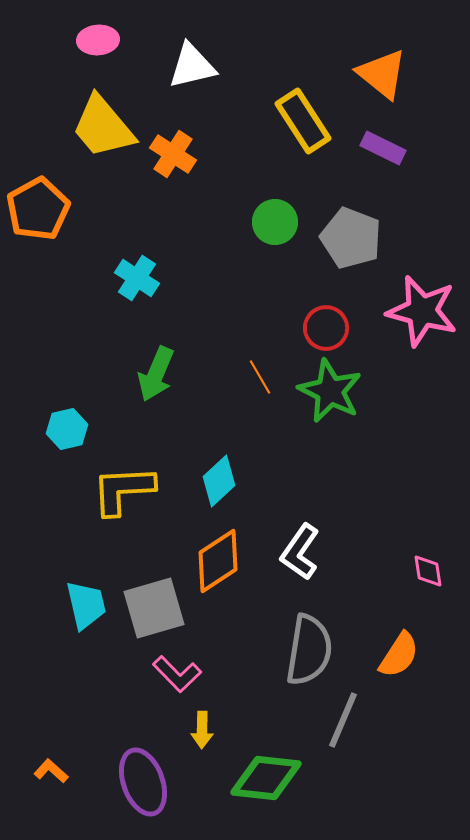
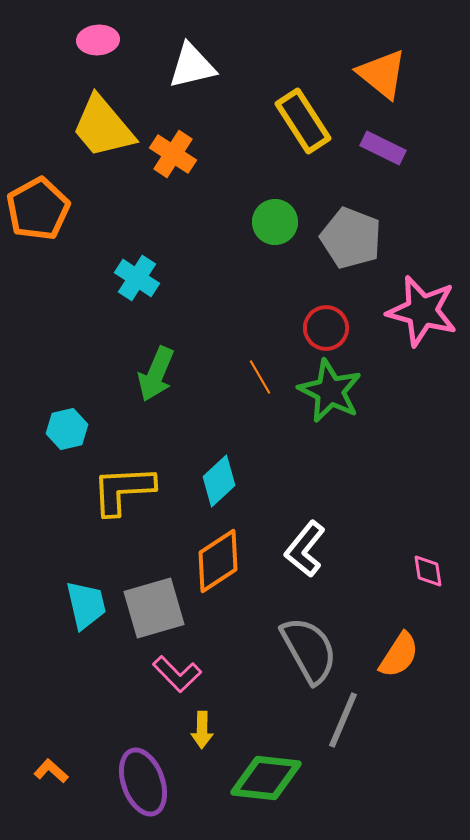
white L-shape: moved 5 px right, 3 px up; rotated 4 degrees clockwise
gray semicircle: rotated 38 degrees counterclockwise
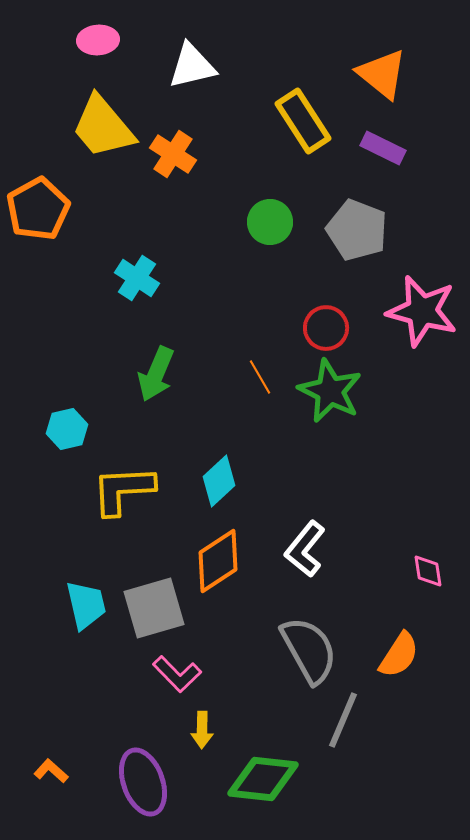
green circle: moved 5 px left
gray pentagon: moved 6 px right, 8 px up
green diamond: moved 3 px left, 1 px down
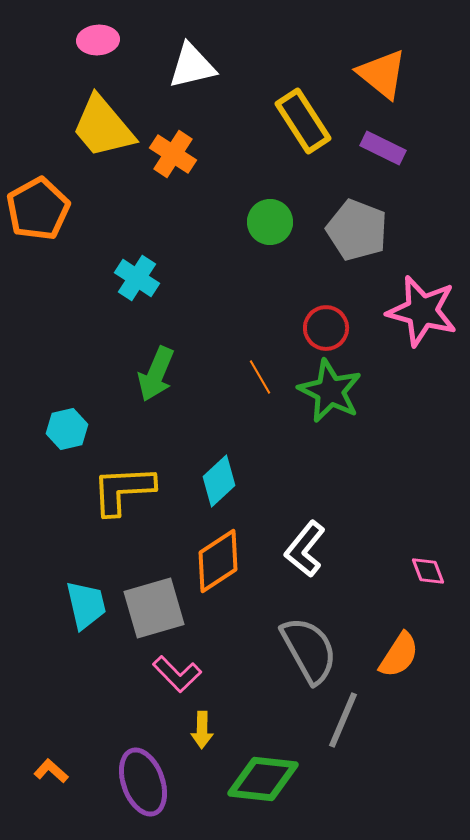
pink diamond: rotated 12 degrees counterclockwise
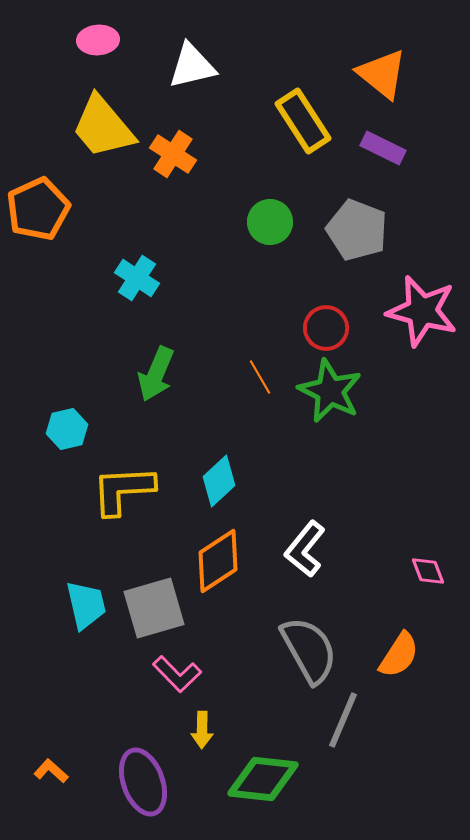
orange pentagon: rotated 4 degrees clockwise
